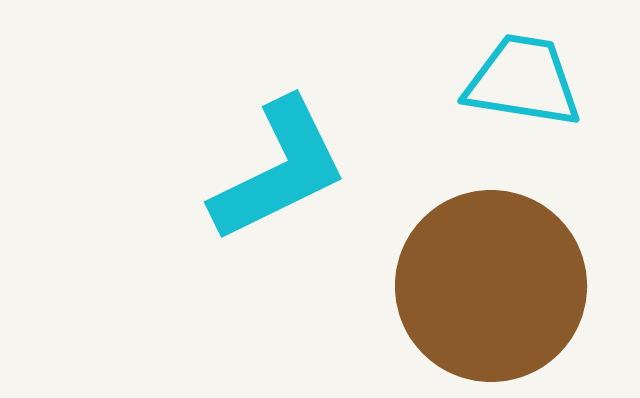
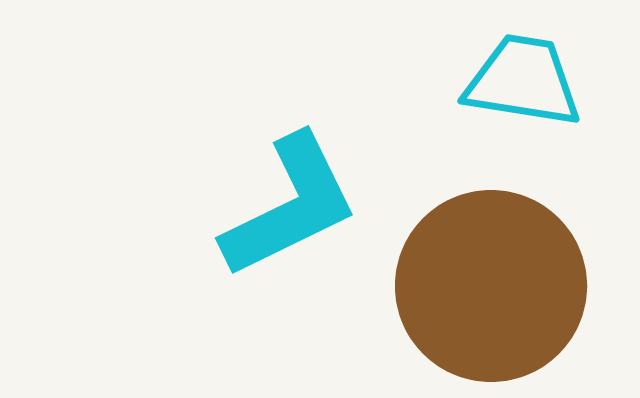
cyan L-shape: moved 11 px right, 36 px down
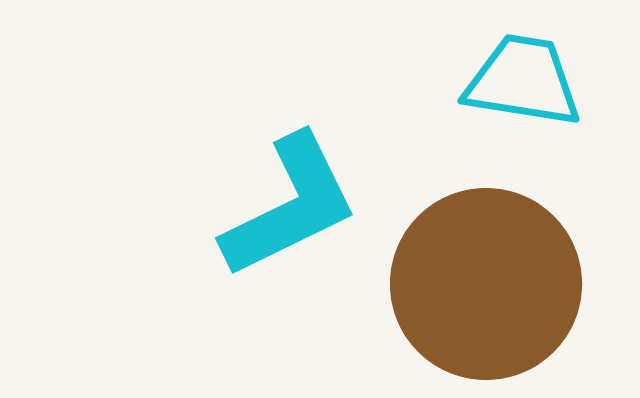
brown circle: moved 5 px left, 2 px up
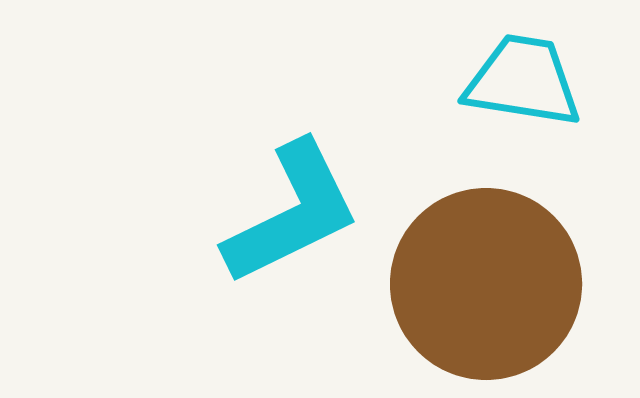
cyan L-shape: moved 2 px right, 7 px down
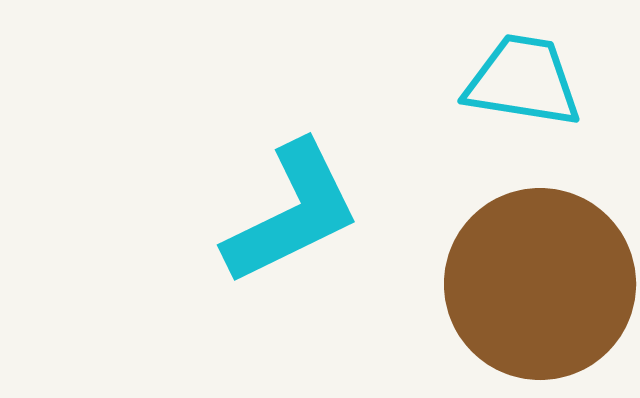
brown circle: moved 54 px right
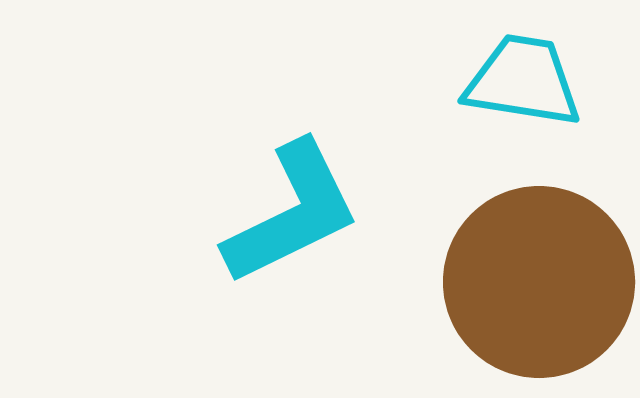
brown circle: moved 1 px left, 2 px up
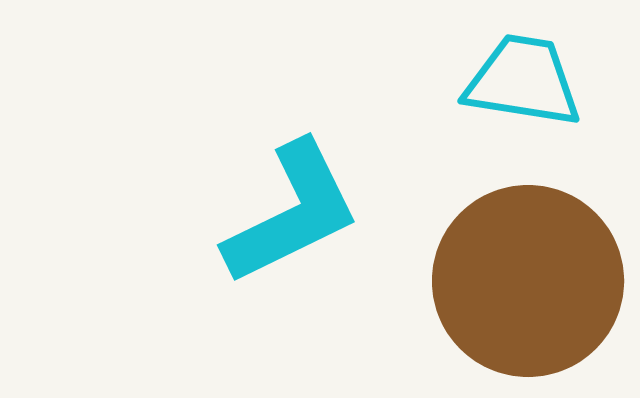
brown circle: moved 11 px left, 1 px up
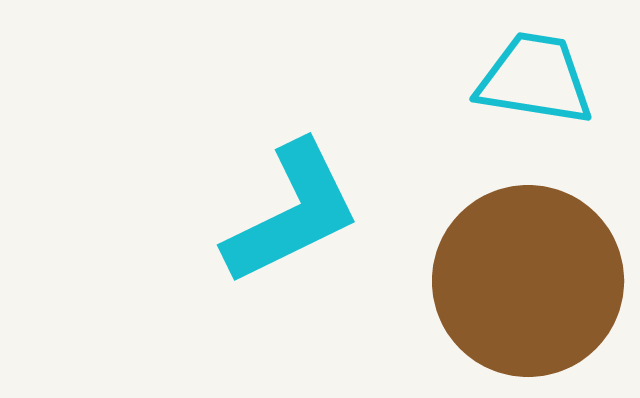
cyan trapezoid: moved 12 px right, 2 px up
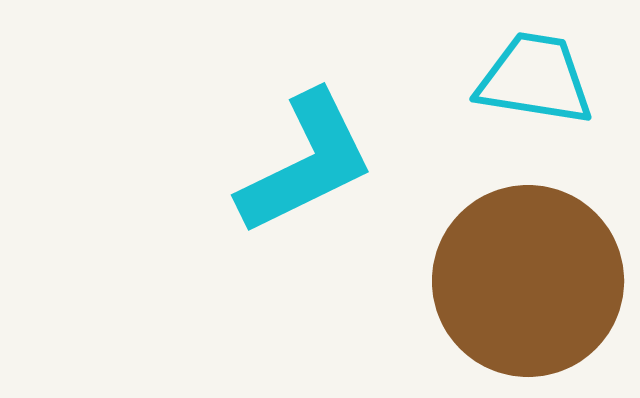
cyan L-shape: moved 14 px right, 50 px up
